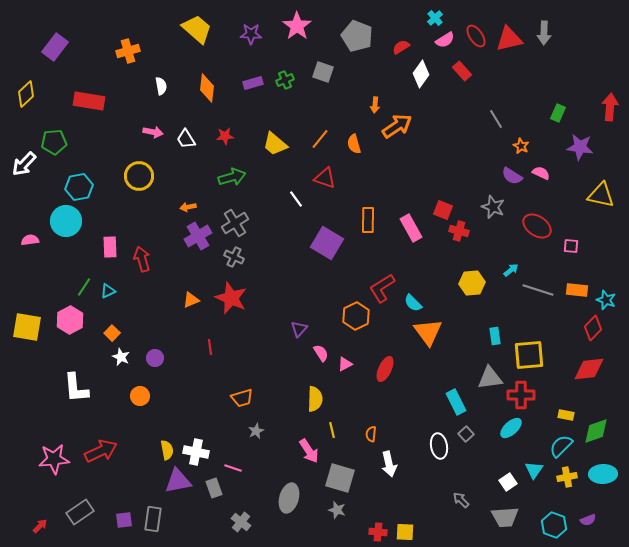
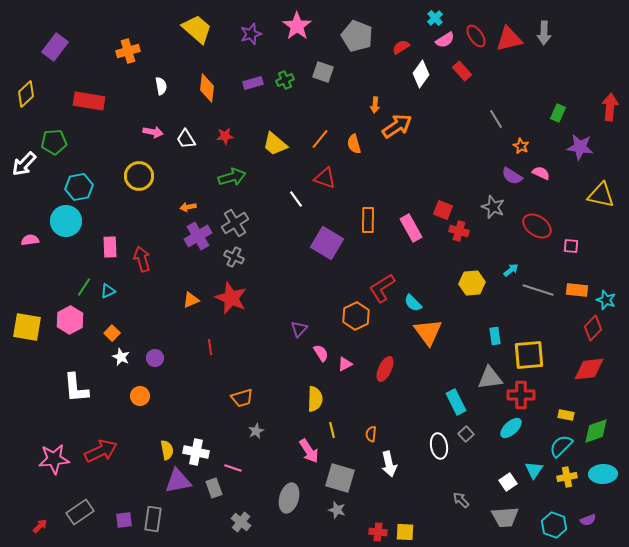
purple star at (251, 34): rotated 20 degrees counterclockwise
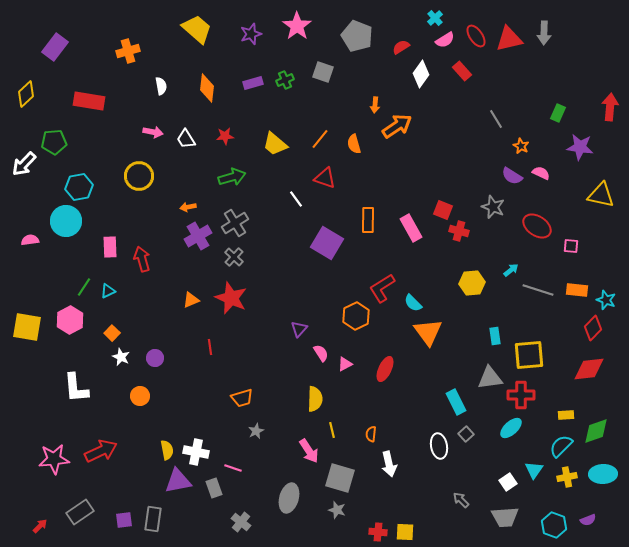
gray cross at (234, 257): rotated 18 degrees clockwise
yellow rectangle at (566, 415): rotated 14 degrees counterclockwise
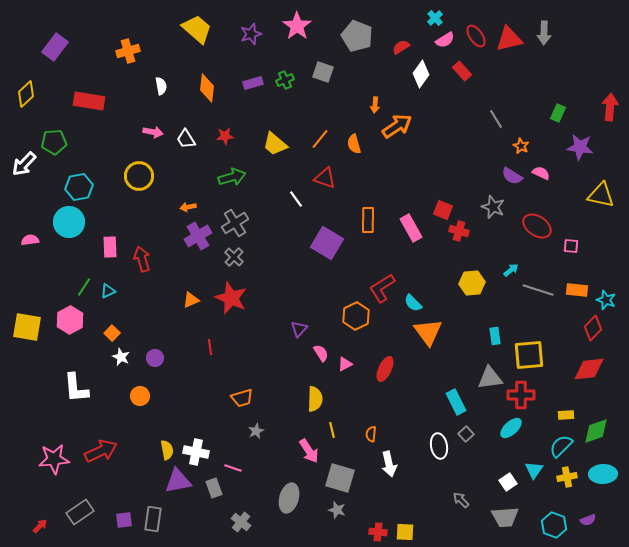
cyan circle at (66, 221): moved 3 px right, 1 px down
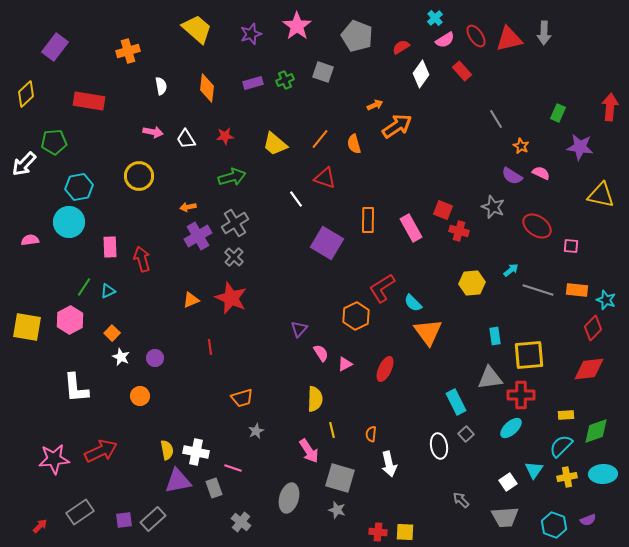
orange arrow at (375, 105): rotated 119 degrees counterclockwise
gray rectangle at (153, 519): rotated 40 degrees clockwise
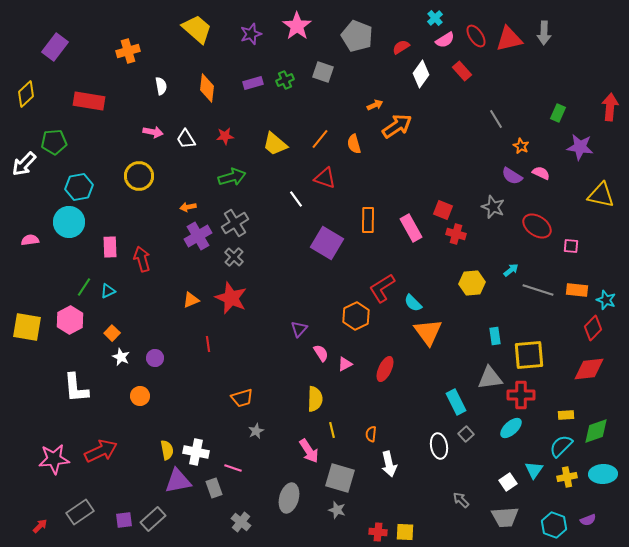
red cross at (459, 231): moved 3 px left, 3 px down
red line at (210, 347): moved 2 px left, 3 px up
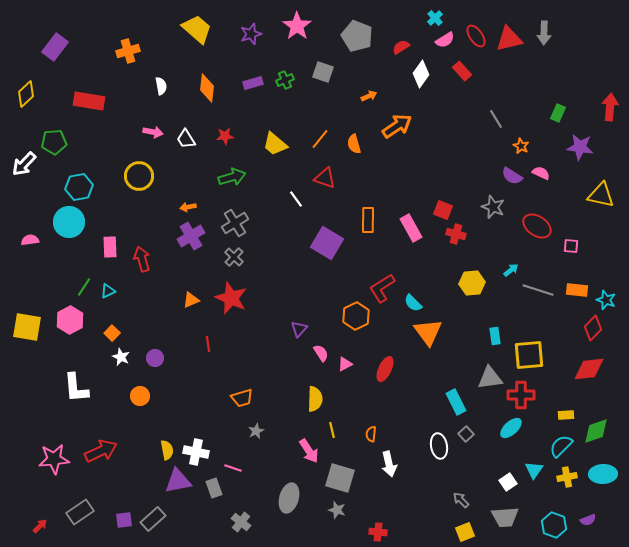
orange arrow at (375, 105): moved 6 px left, 9 px up
purple cross at (198, 236): moved 7 px left
yellow square at (405, 532): moved 60 px right; rotated 24 degrees counterclockwise
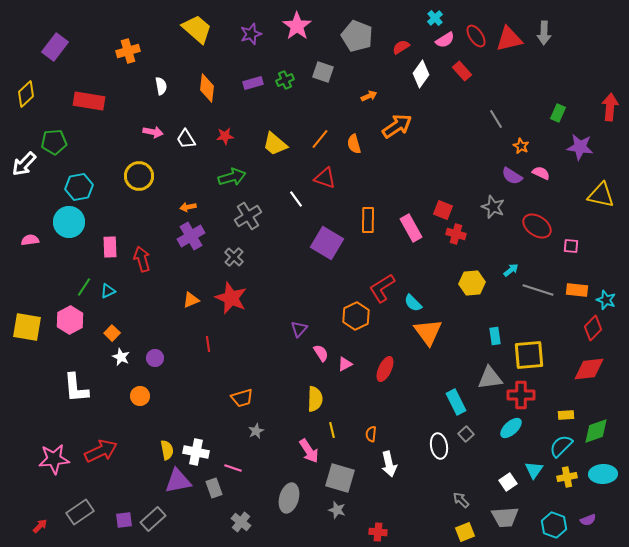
gray cross at (235, 223): moved 13 px right, 7 px up
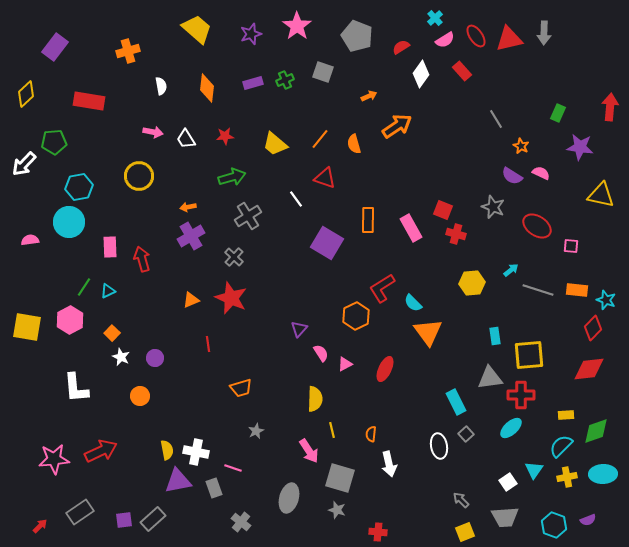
orange trapezoid at (242, 398): moved 1 px left, 10 px up
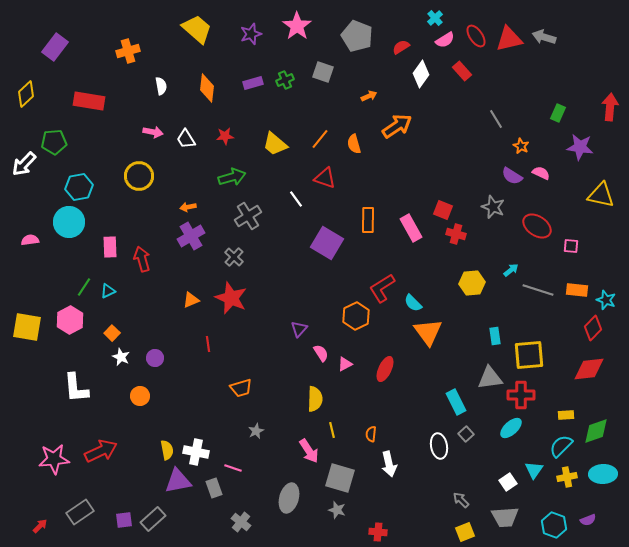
gray arrow at (544, 33): moved 4 px down; rotated 105 degrees clockwise
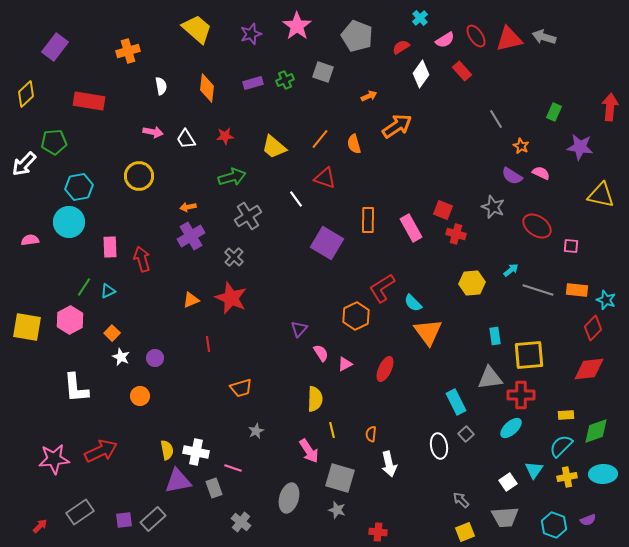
cyan cross at (435, 18): moved 15 px left
green rectangle at (558, 113): moved 4 px left, 1 px up
yellow trapezoid at (275, 144): moved 1 px left, 3 px down
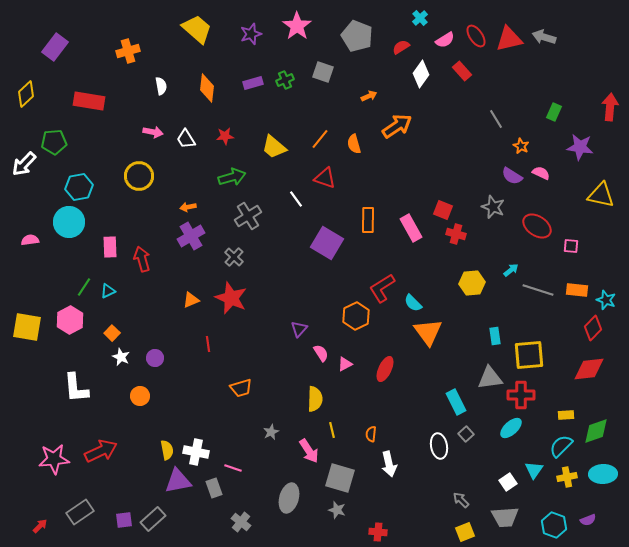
gray star at (256, 431): moved 15 px right, 1 px down
